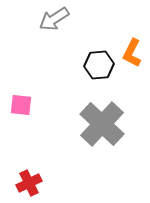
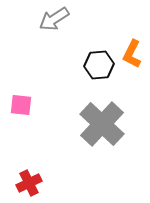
orange L-shape: moved 1 px down
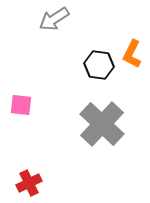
black hexagon: rotated 12 degrees clockwise
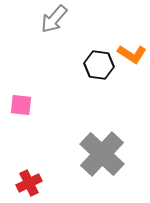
gray arrow: rotated 16 degrees counterclockwise
orange L-shape: rotated 84 degrees counterclockwise
gray cross: moved 30 px down
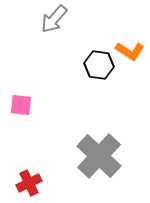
orange L-shape: moved 2 px left, 3 px up
gray cross: moved 3 px left, 2 px down
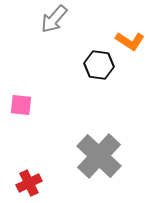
orange L-shape: moved 10 px up
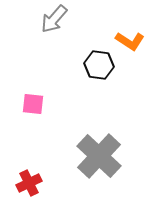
pink square: moved 12 px right, 1 px up
